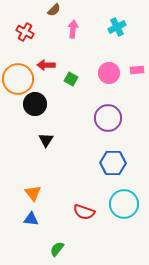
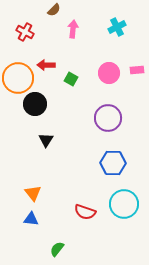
orange circle: moved 1 px up
red semicircle: moved 1 px right
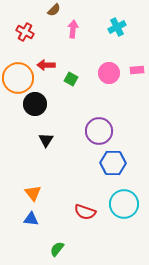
purple circle: moved 9 px left, 13 px down
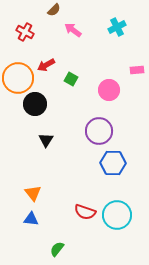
pink arrow: moved 1 px down; rotated 60 degrees counterclockwise
red arrow: rotated 30 degrees counterclockwise
pink circle: moved 17 px down
cyan circle: moved 7 px left, 11 px down
